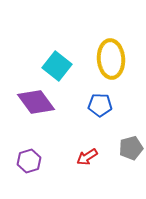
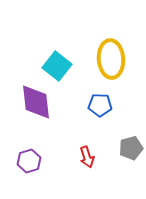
purple diamond: rotated 30 degrees clockwise
red arrow: rotated 75 degrees counterclockwise
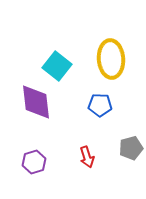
purple hexagon: moved 5 px right, 1 px down
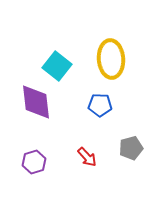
red arrow: rotated 25 degrees counterclockwise
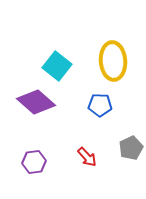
yellow ellipse: moved 2 px right, 2 px down
purple diamond: rotated 42 degrees counterclockwise
gray pentagon: rotated 10 degrees counterclockwise
purple hexagon: rotated 10 degrees clockwise
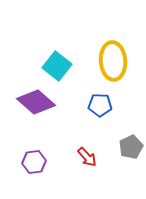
gray pentagon: moved 1 px up
